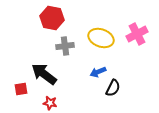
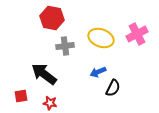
red square: moved 7 px down
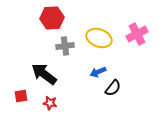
red hexagon: rotated 15 degrees counterclockwise
yellow ellipse: moved 2 px left
black semicircle: rotated 12 degrees clockwise
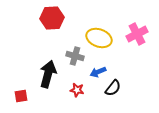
gray cross: moved 10 px right, 10 px down; rotated 24 degrees clockwise
black arrow: moved 4 px right; rotated 68 degrees clockwise
red star: moved 27 px right, 13 px up
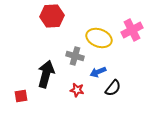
red hexagon: moved 2 px up
pink cross: moved 5 px left, 4 px up
black arrow: moved 2 px left
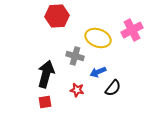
red hexagon: moved 5 px right
yellow ellipse: moved 1 px left
red square: moved 24 px right, 6 px down
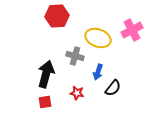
blue arrow: rotated 49 degrees counterclockwise
red star: moved 3 px down
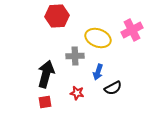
gray cross: rotated 18 degrees counterclockwise
black semicircle: rotated 24 degrees clockwise
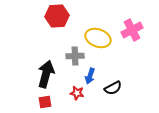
blue arrow: moved 8 px left, 4 px down
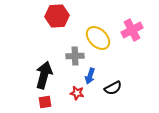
yellow ellipse: rotated 25 degrees clockwise
black arrow: moved 2 px left, 1 px down
